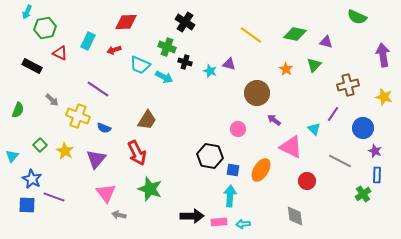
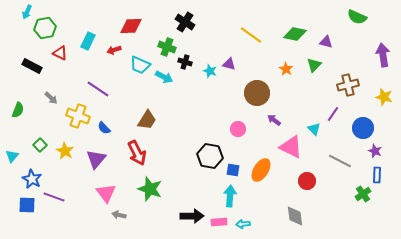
red diamond at (126, 22): moved 5 px right, 4 px down
gray arrow at (52, 100): moved 1 px left, 2 px up
blue semicircle at (104, 128): rotated 24 degrees clockwise
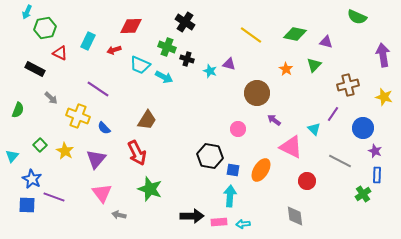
black cross at (185, 62): moved 2 px right, 3 px up
black rectangle at (32, 66): moved 3 px right, 3 px down
pink triangle at (106, 193): moved 4 px left
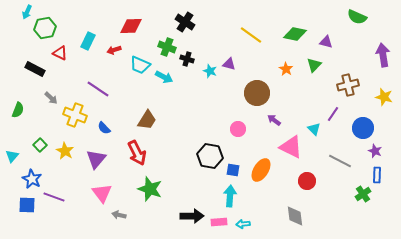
yellow cross at (78, 116): moved 3 px left, 1 px up
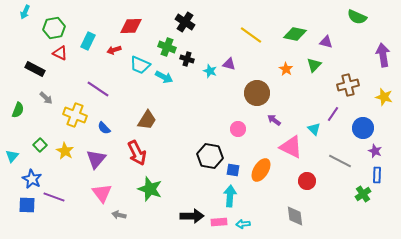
cyan arrow at (27, 12): moved 2 px left
green hexagon at (45, 28): moved 9 px right
gray arrow at (51, 98): moved 5 px left
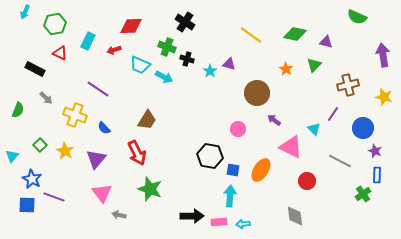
green hexagon at (54, 28): moved 1 px right, 4 px up
cyan star at (210, 71): rotated 16 degrees clockwise
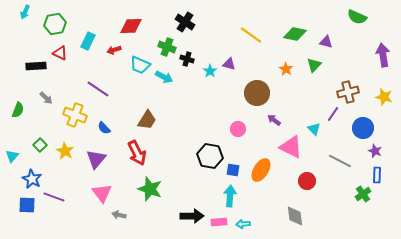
black rectangle at (35, 69): moved 1 px right, 3 px up; rotated 30 degrees counterclockwise
brown cross at (348, 85): moved 7 px down
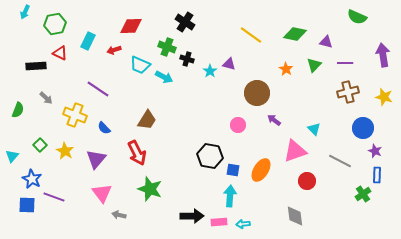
purple line at (333, 114): moved 12 px right, 51 px up; rotated 56 degrees clockwise
pink circle at (238, 129): moved 4 px up
pink triangle at (291, 147): moved 4 px right, 4 px down; rotated 45 degrees counterclockwise
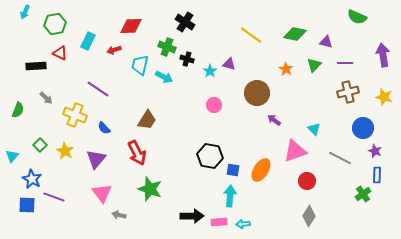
cyan trapezoid at (140, 65): rotated 80 degrees clockwise
pink circle at (238, 125): moved 24 px left, 20 px up
gray line at (340, 161): moved 3 px up
gray diamond at (295, 216): moved 14 px right; rotated 40 degrees clockwise
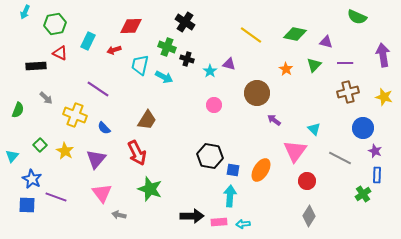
pink triangle at (295, 151): rotated 35 degrees counterclockwise
purple line at (54, 197): moved 2 px right
